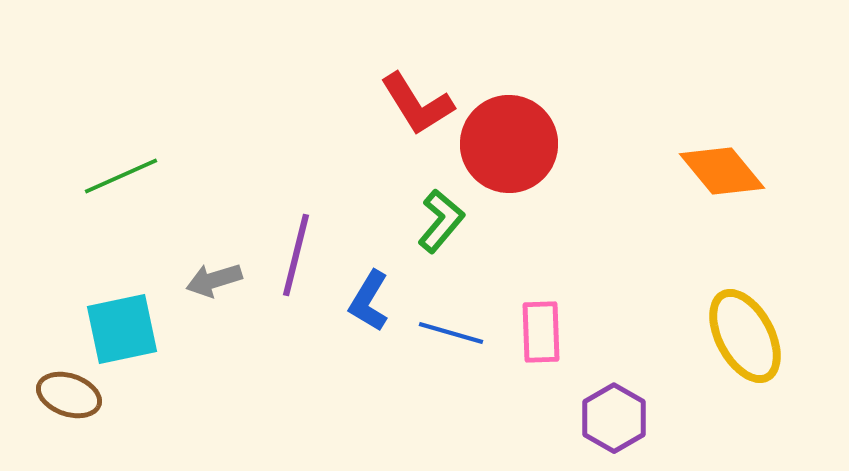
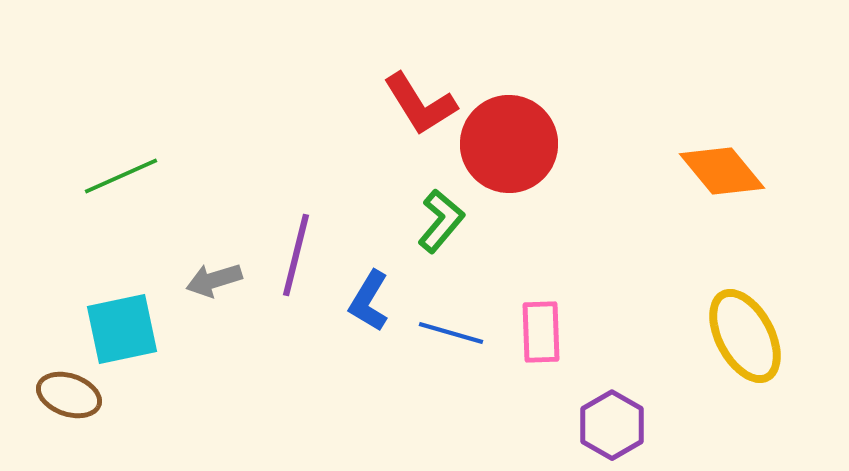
red L-shape: moved 3 px right
purple hexagon: moved 2 px left, 7 px down
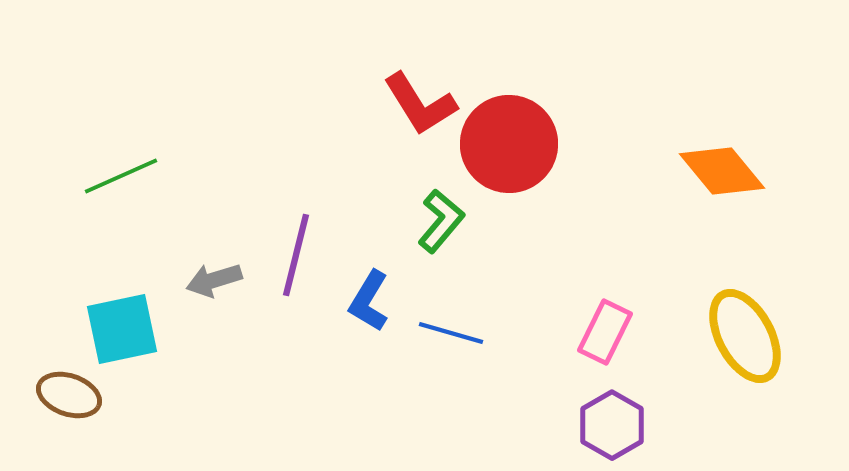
pink rectangle: moved 64 px right; rotated 28 degrees clockwise
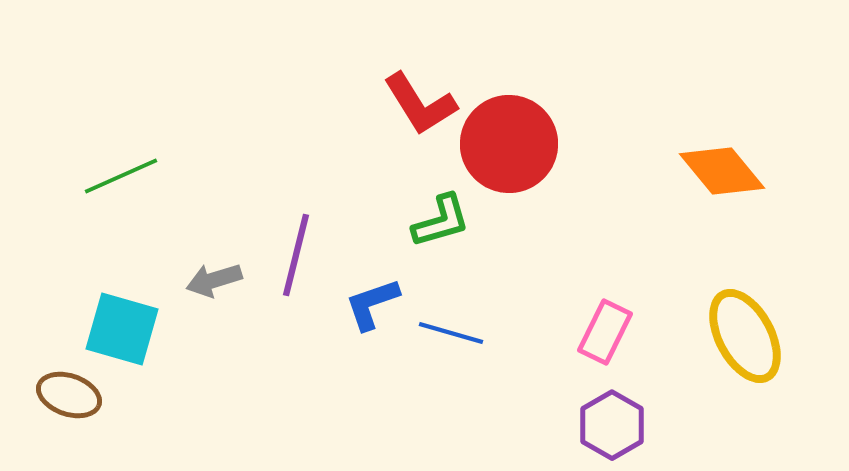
green L-shape: rotated 34 degrees clockwise
blue L-shape: moved 3 px right, 3 px down; rotated 40 degrees clockwise
cyan square: rotated 28 degrees clockwise
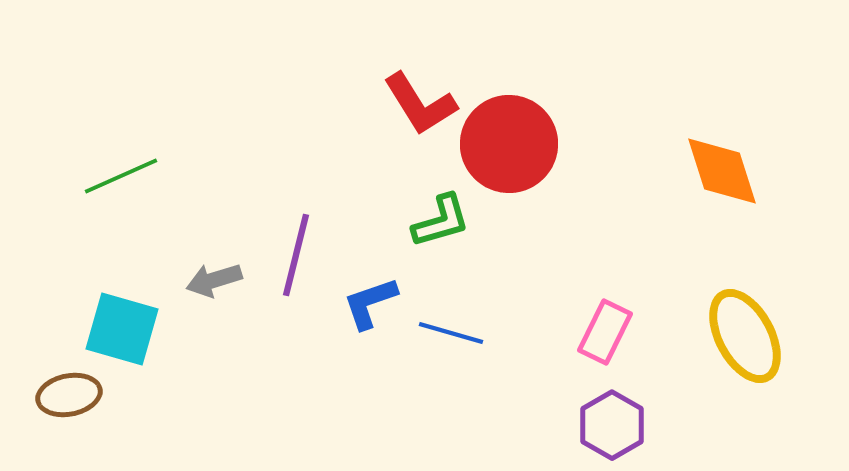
orange diamond: rotated 22 degrees clockwise
blue L-shape: moved 2 px left, 1 px up
brown ellipse: rotated 30 degrees counterclockwise
